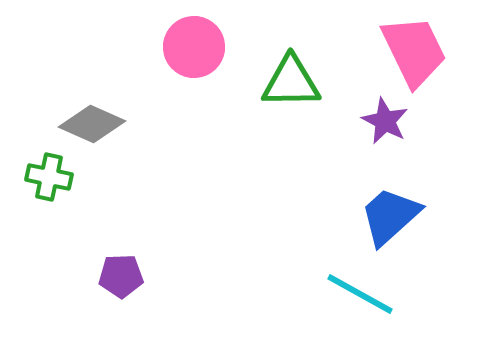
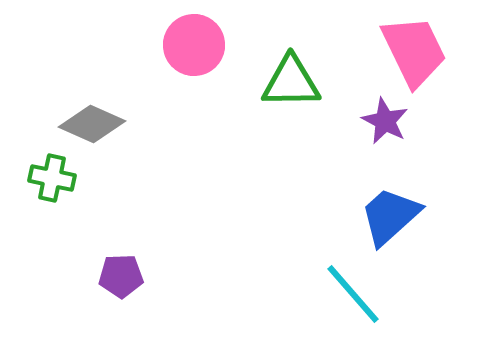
pink circle: moved 2 px up
green cross: moved 3 px right, 1 px down
cyan line: moved 7 px left; rotated 20 degrees clockwise
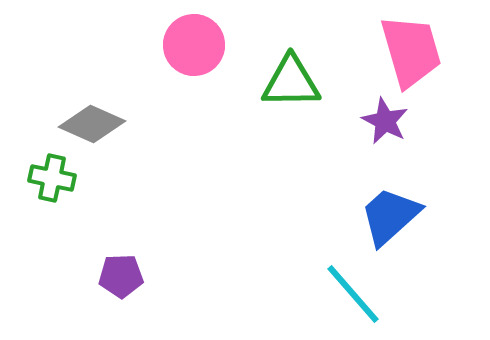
pink trapezoid: moved 3 px left; rotated 10 degrees clockwise
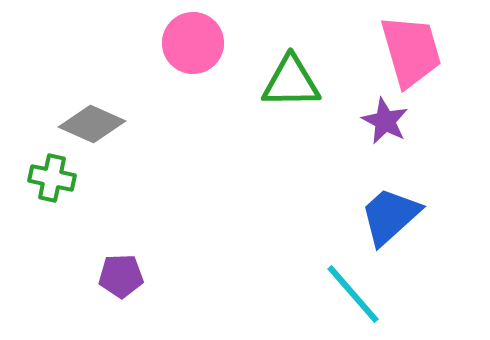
pink circle: moved 1 px left, 2 px up
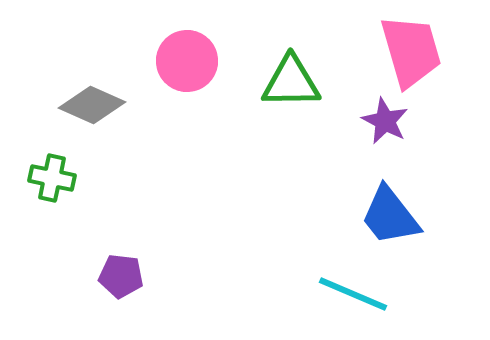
pink circle: moved 6 px left, 18 px down
gray diamond: moved 19 px up
blue trapezoid: rotated 86 degrees counterclockwise
purple pentagon: rotated 9 degrees clockwise
cyan line: rotated 26 degrees counterclockwise
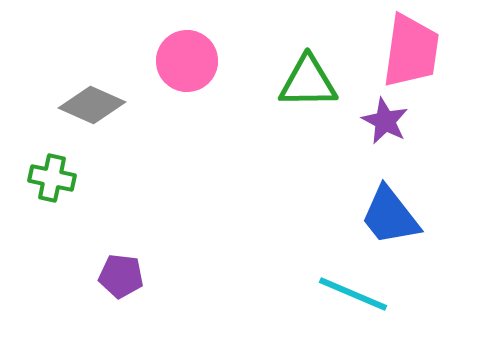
pink trapezoid: rotated 24 degrees clockwise
green triangle: moved 17 px right
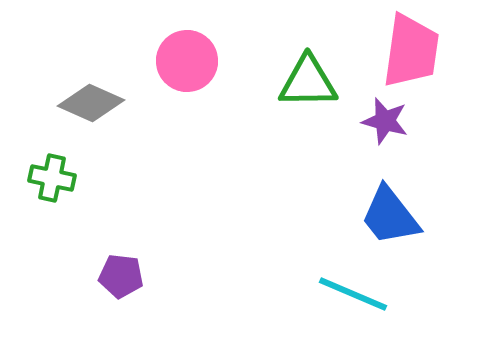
gray diamond: moved 1 px left, 2 px up
purple star: rotated 12 degrees counterclockwise
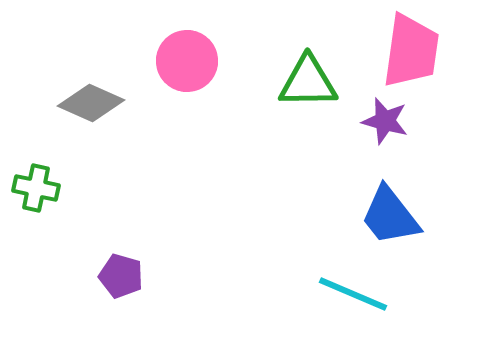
green cross: moved 16 px left, 10 px down
purple pentagon: rotated 9 degrees clockwise
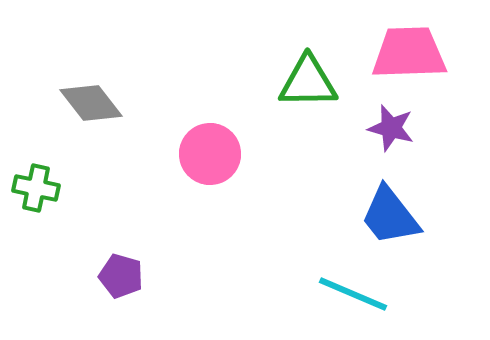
pink trapezoid: moved 2 px left, 2 px down; rotated 100 degrees counterclockwise
pink circle: moved 23 px right, 93 px down
gray diamond: rotated 28 degrees clockwise
purple star: moved 6 px right, 7 px down
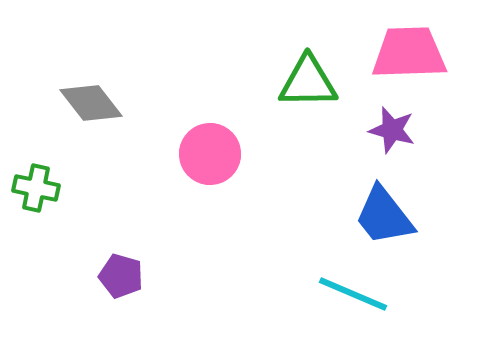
purple star: moved 1 px right, 2 px down
blue trapezoid: moved 6 px left
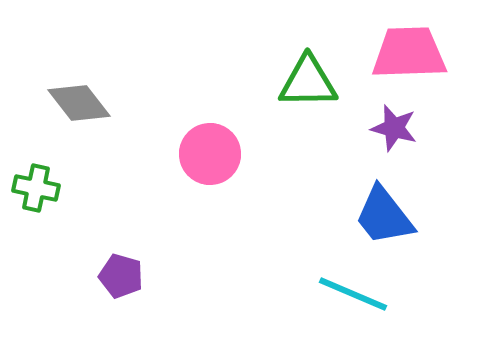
gray diamond: moved 12 px left
purple star: moved 2 px right, 2 px up
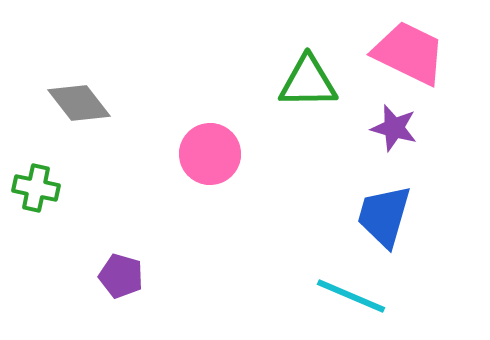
pink trapezoid: rotated 28 degrees clockwise
blue trapezoid: rotated 54 degrees clockwise
cyan line: moved 2 px left, 2 px down
